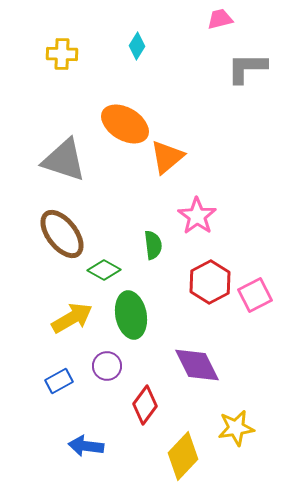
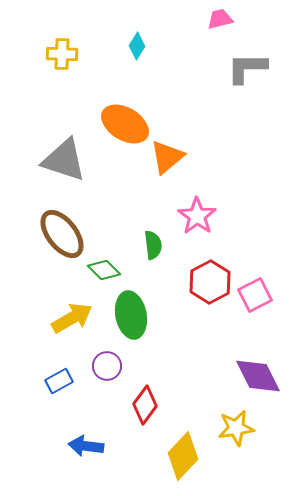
green diamond: rotated 16 degrees clockwise
purple diamond: moved 61 px right, 11 px down
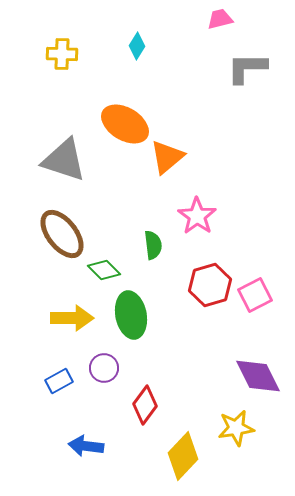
red hexagon: moved 3 px down; rotated 12 degrees clockwise
yellow arrow: rotated 30 degrees clockwise
purple circle: moved 3 px left, 2 px down
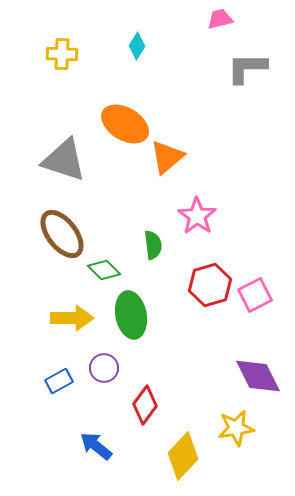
blue arrow: moved 10 px right; rotated 32 degrees clockwise
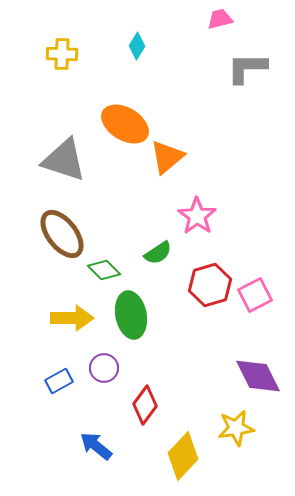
green semicircle: moved 5 px right, 8 px down; rotated 64 degrees clockwise
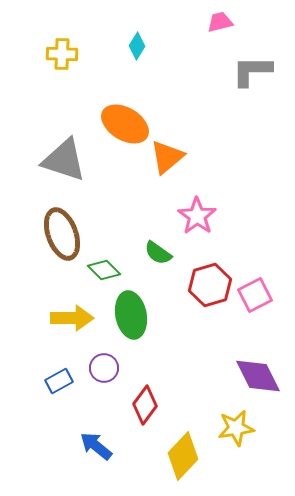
pink trapezoid: moved 3 px down
gray L-shape: moved 5 px right, 3 px down
brown ellipse: rotated 18 degrees clockwise
green semicircle: rotated 68 degrees clockwise
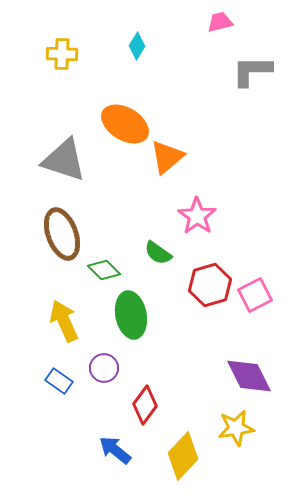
yellow arrow: moved 8 px left, 3 px down; rotated 114 degrees counterclockwise
purple diamond: moved 9 px left
blue rectangle: rotated 64 degrees clockwise
blue arrow: moved 19 px right, 4 px down
